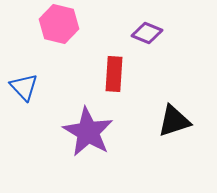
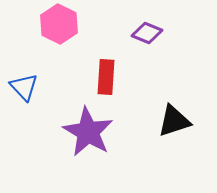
pink hexagon: rotated 12 degrees clockwise
red rectangle: moved 8 px left, 3 px down
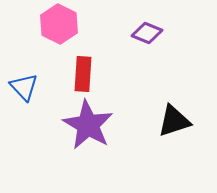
red rectangle: moved 23 px left, 3 px up
purple star: moved 7 px up
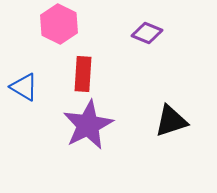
blue triangle: rotated 16 degrees counterclockwise
black triangle: moved 3 px left
purple star: rotated 15 degrees clockwise
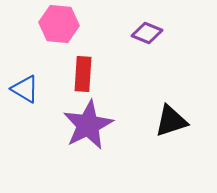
pink hexagon: rotated 21 degrees counterclockwise
blue triangle: moved 1 px right, 2 px down
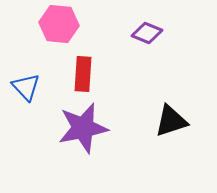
blue triangle: moved 1 px right, 2 px up; rotated 16 degrees clockwise
purple star: moved 5 px left, 3 px down; rotated 15 degrees clockwise
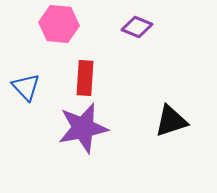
purple diamond: moved 10 px left, 6 px up
red rectangle: moved 2 px right, 4 px down
